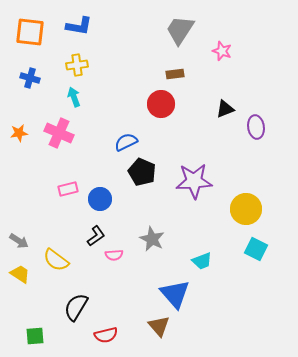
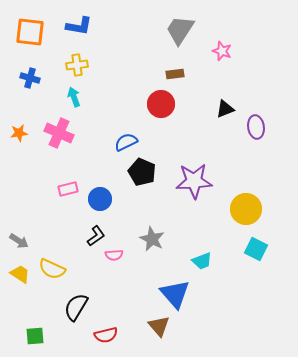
yellow semicircle: moved 4 px left, 9 px down; rotated 12 degrees counterclockwise
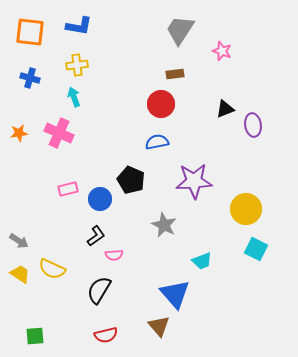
purple ellipse: moved 3 px left, 2 px up
blue semicircle: moved 31 px right; rotated 15 degrees clockwise
black pentagon: moved 11 px left, 8 px down
gray star: moved 12 px right, 14 px up
black semicircle: moved 23 px right, 17 px up
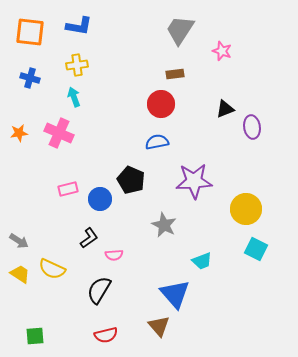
purple ellipse: moved 1 px left, 2 px down
black L-shape: moved 7 px left, 2 px down
